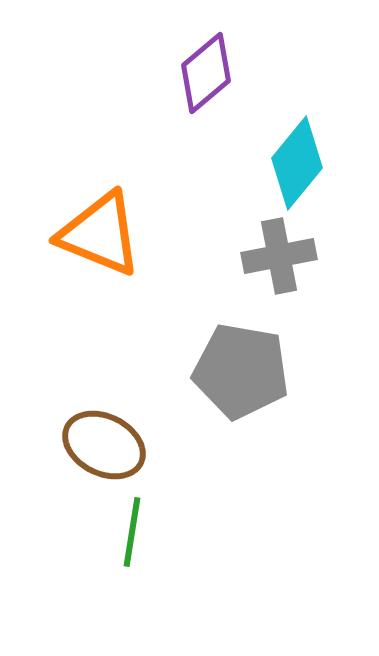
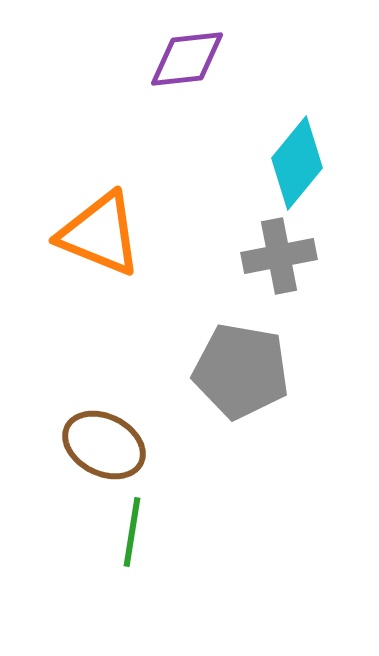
purple diamond: moved 19 px left, 14 px up; rotated 34 degrees clockwise
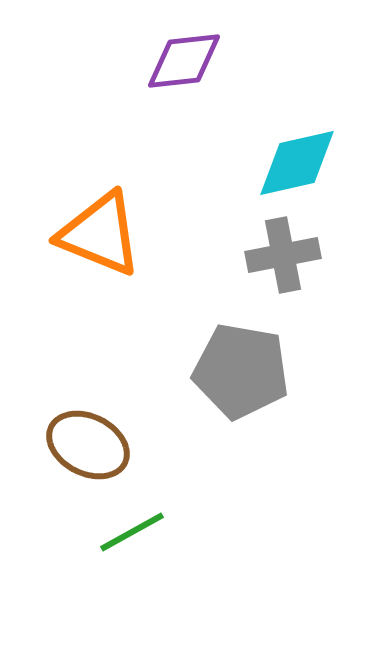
purple diamond: moved 3 px left, 2 px down
cyan diamond: rotated 38 degrees clockwise
gray cross: moved 4 px right, 1 px up
brown ellipse: moved 16 px left
green line: rotated 52 degrees clockwise
